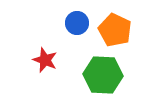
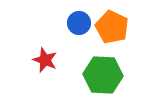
blue circle: moved 2 px right
orange pentagon: moved 3 px left, 3 px up
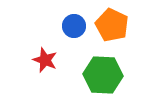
blue circle: moved 5 px left, 3 px down
orange pentagon: moved 2 px up
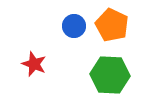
red star: moved 11 px left, 4 px down
green hexagon: moved 7 px right
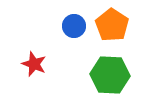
orange pentagon: rotated 8 degrees clockwise
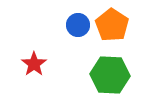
blue circle: moved 4 px right, 1 px up
red star: rotated 15 degrees clockwise
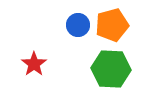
orange pentagon: rotated 24 degrees clockwise
green hexagon: moved 1 px right, 6 px up
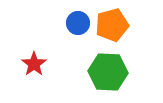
blue circle: moved 2 px up
green hexagon: moved 3 px left, 3 px down
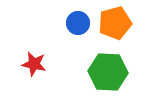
orange pentagon: moved 3 px right, 2 px up
red star: rotated 25 degrees counterclockwise
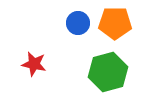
orange pentagon: rotated 16 degrees clockwise
green hexagon: rotated 18 degrees counterclockwise
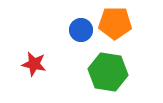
blue circle: moved 3 px right, 7 px down
green hexagon: rotated 24 degrees clockwise
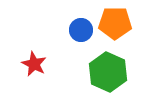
red star: rotated 15 degrees clockwise
green hexagon: rotated 15 degrees clockwise
